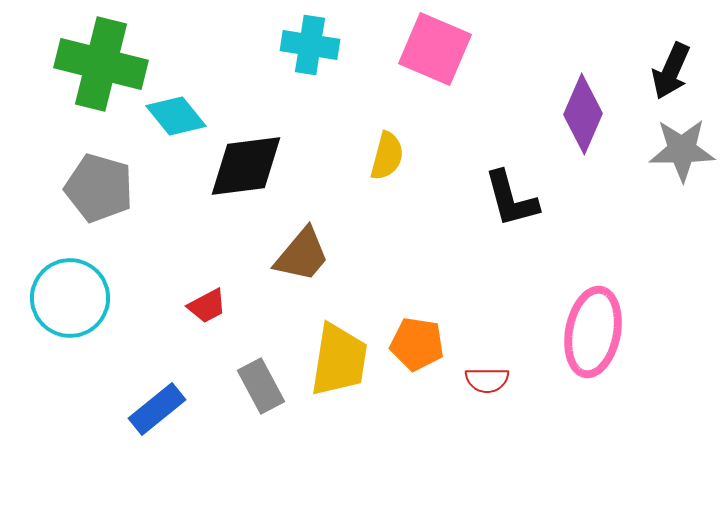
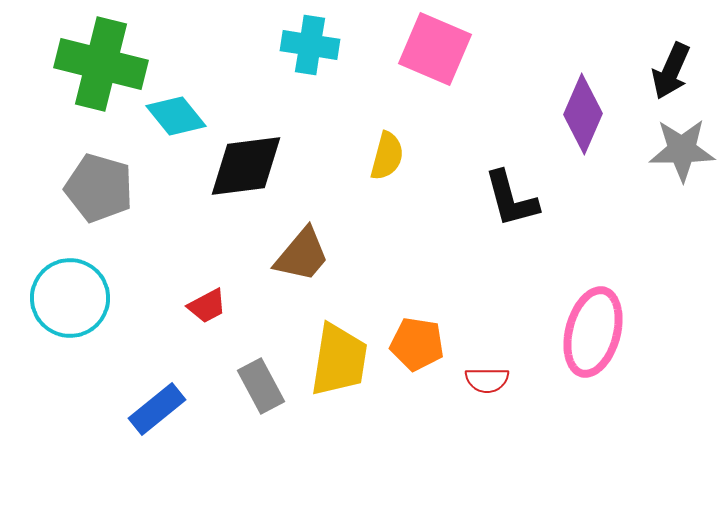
pink ellipse: rotated 4 degrees clockwise
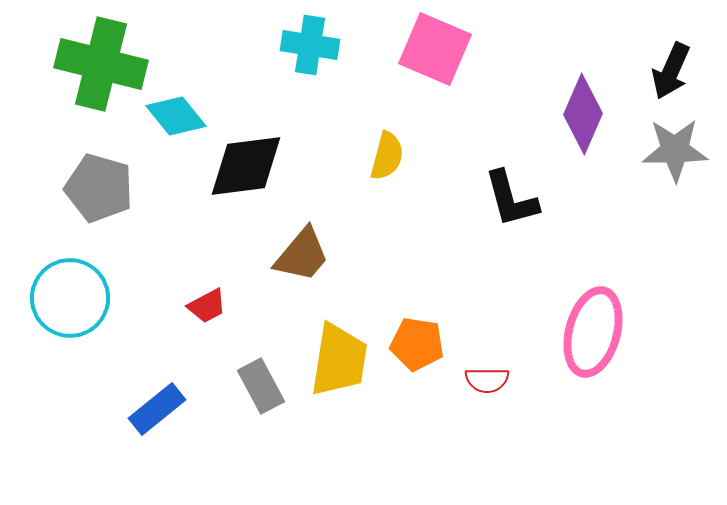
gray star: moved 7 px left
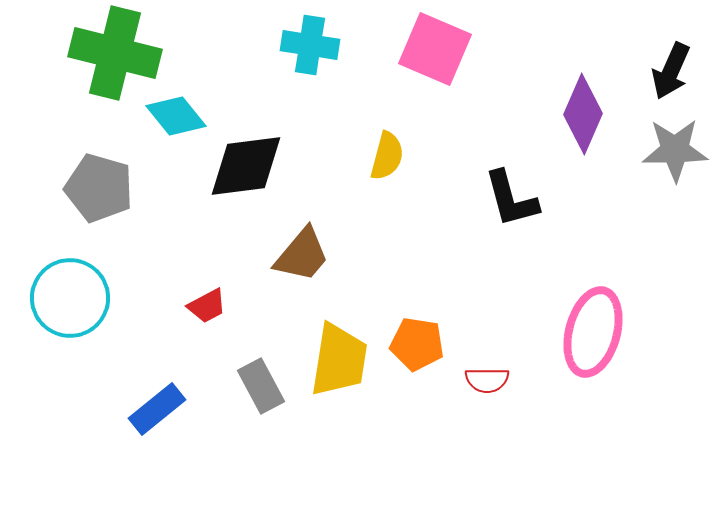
green cross: moved 14 px right, 11 px up
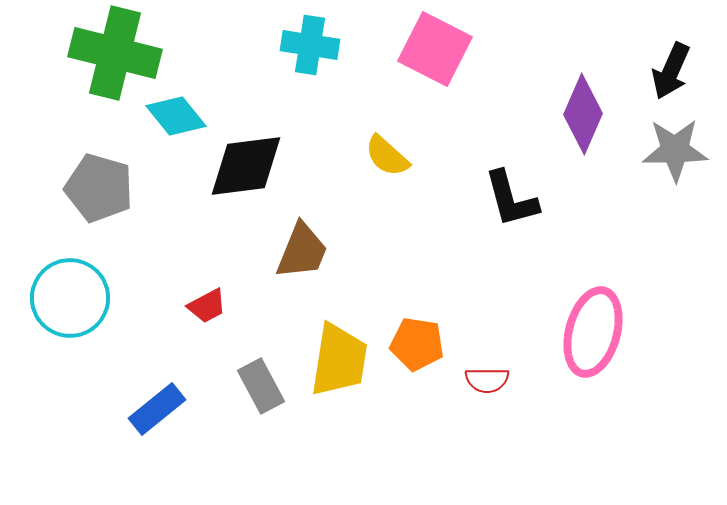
pink square: rotated 4 degrees clockwise
yellow semicircle: rotated 117 degrees clockwise
brown trapezoid: moved 4 px up; rotated 18 degrees counterclockwise
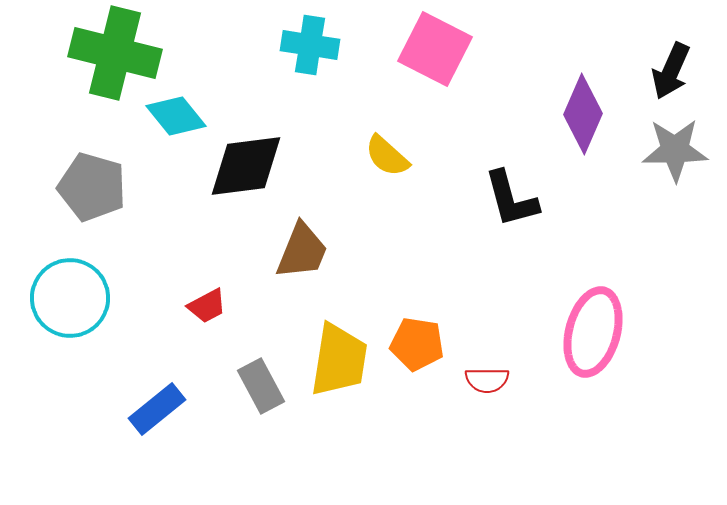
gray pentagon: moved 7 px left, 1 px up
